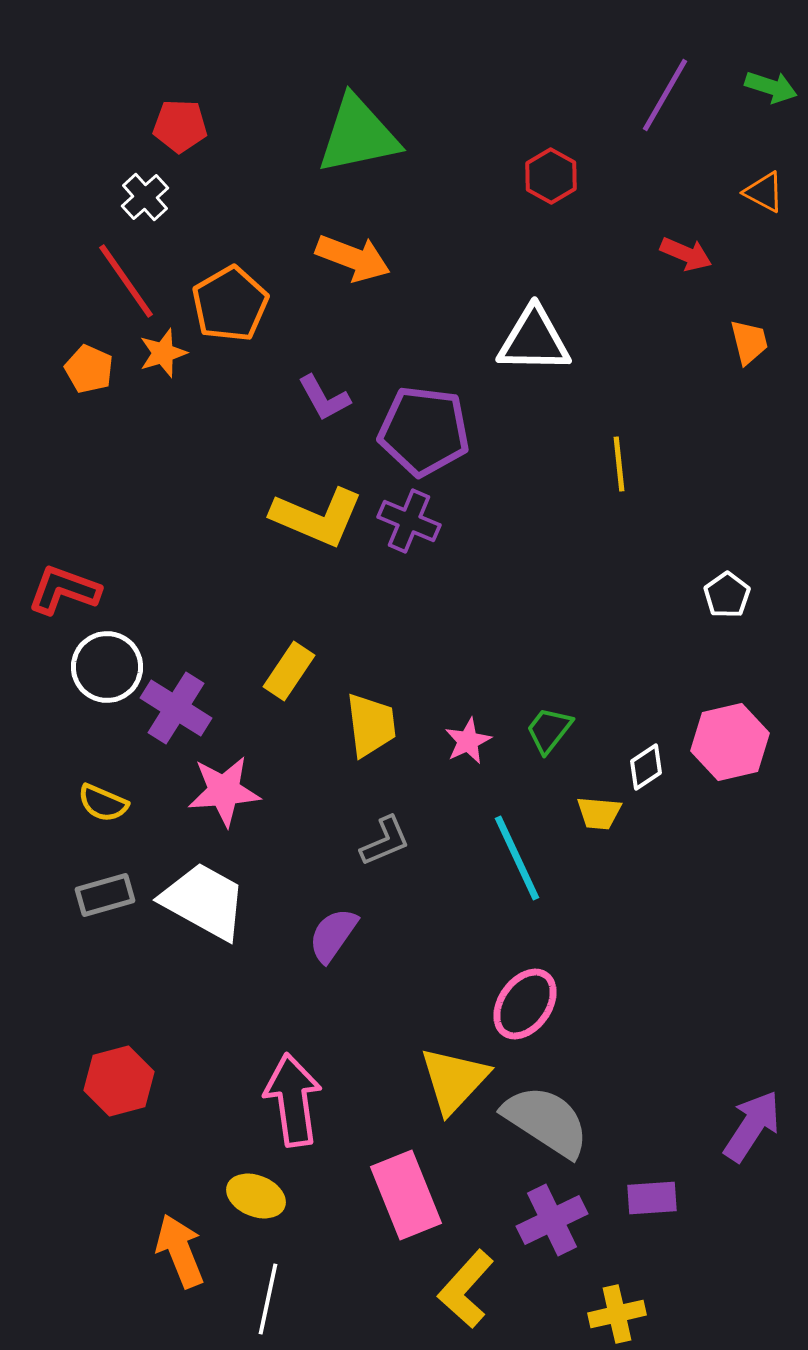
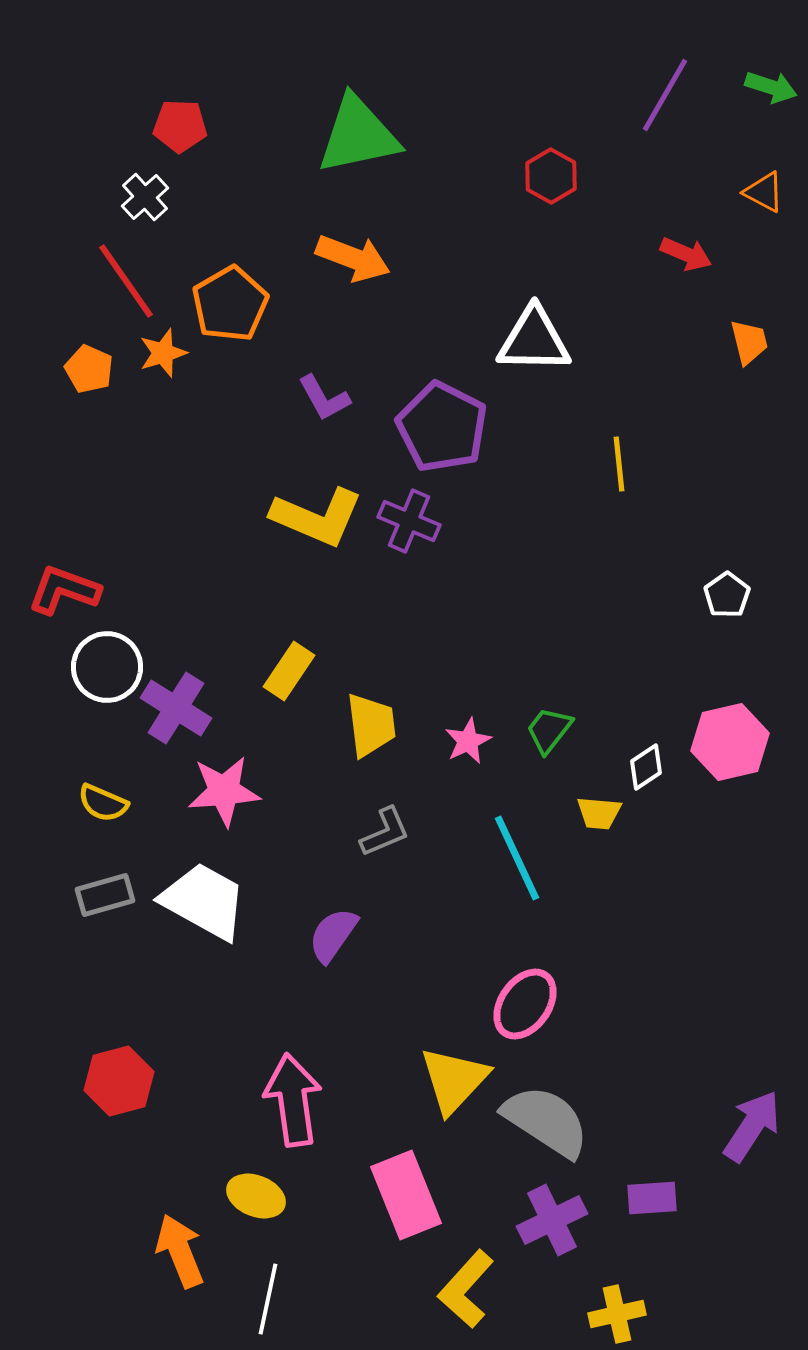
purple pentagon at (424, 431): moved 18 px right, 4 px up; rotated 20 degrees clockwise
gray L-shape at (385, 841): moved 9 px up
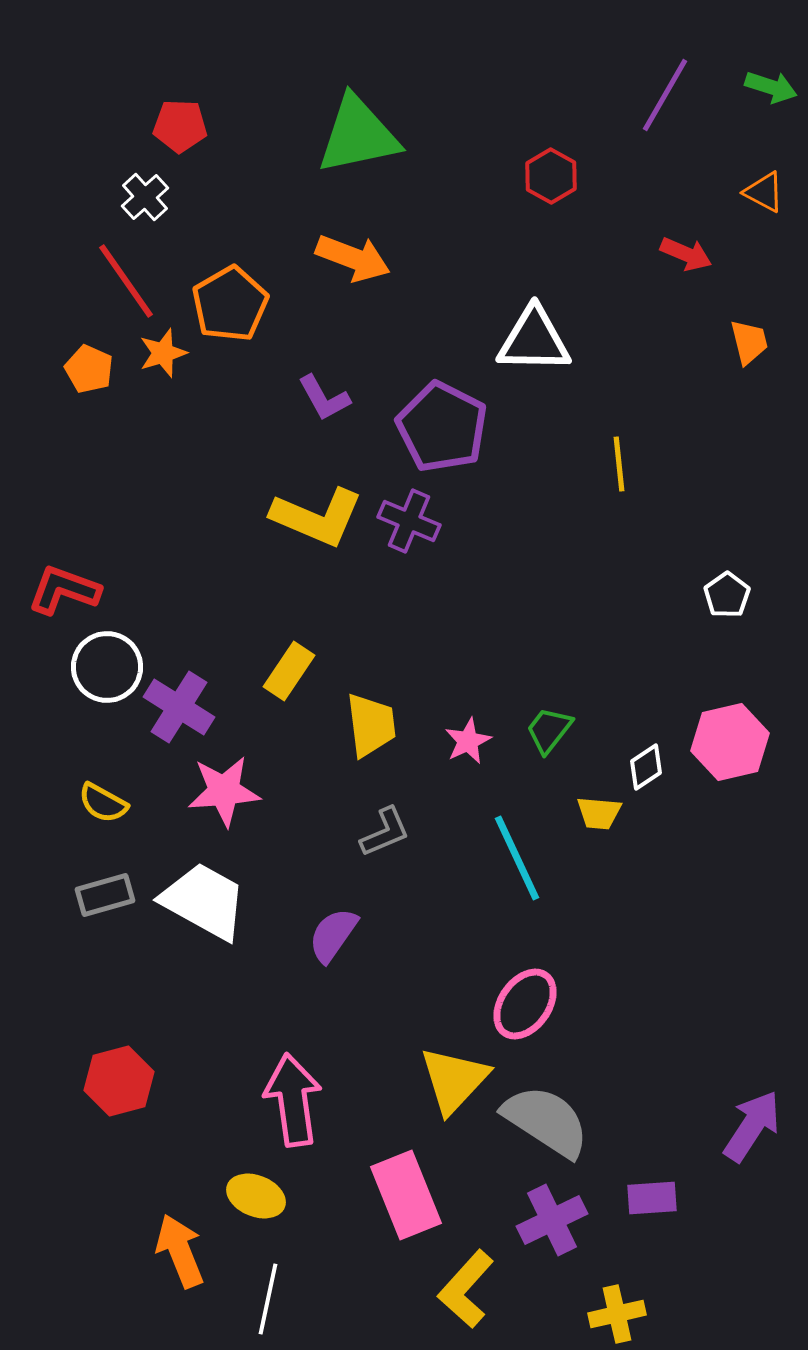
purple cross at (176, 708): moved 3 px right, 1 px up
yellow semicircle at (103, 803): rotated 6 degrees clockwise
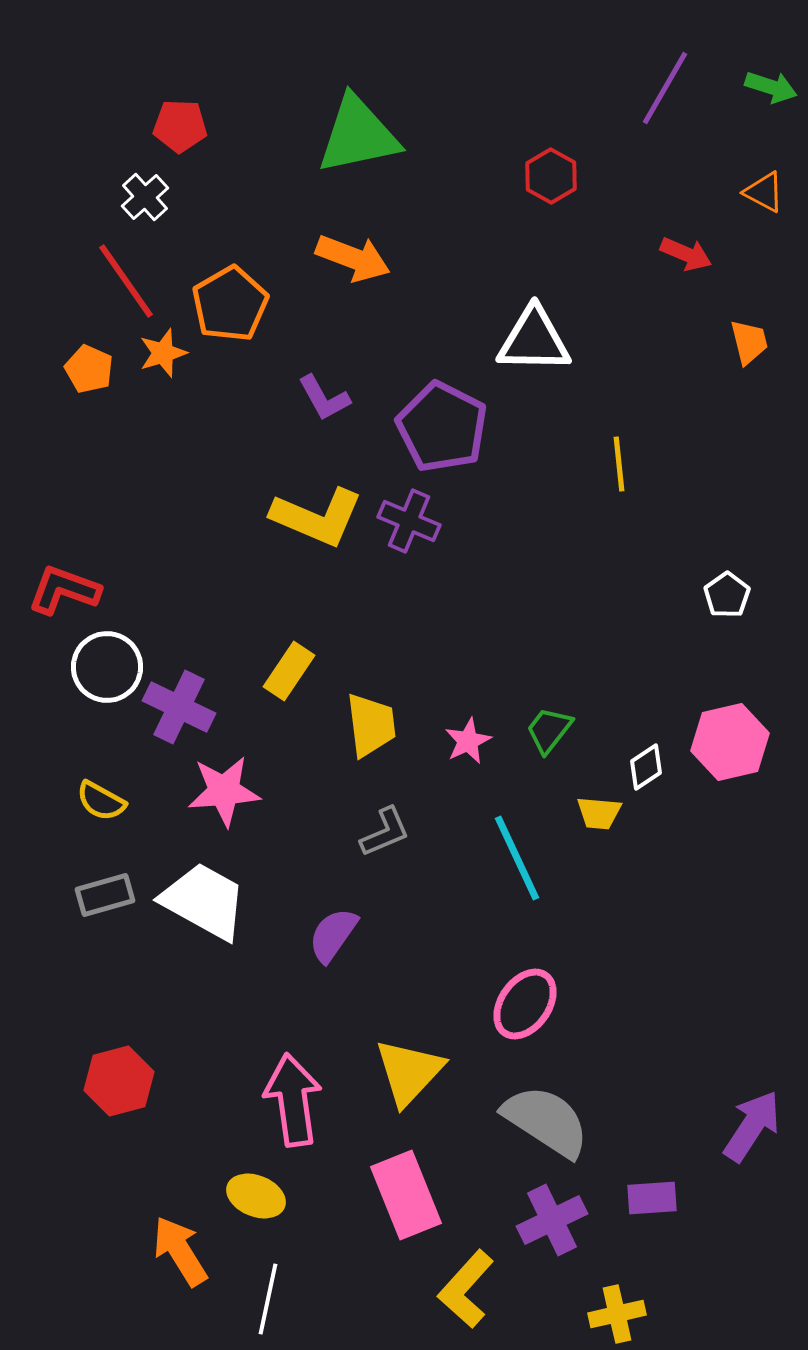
purple line at (665, 95): moved 7 px up
purple cross at (179, 707): rotated 6 degrees counterclockwise
yellow semicircle at (103, 803): moved 2 px left, 2 px up
yellow triangle at (454, 1080): moved 45 px left, 8 px up
orange arrow at (180, 1251): rotated 10 degrees counterclockwise
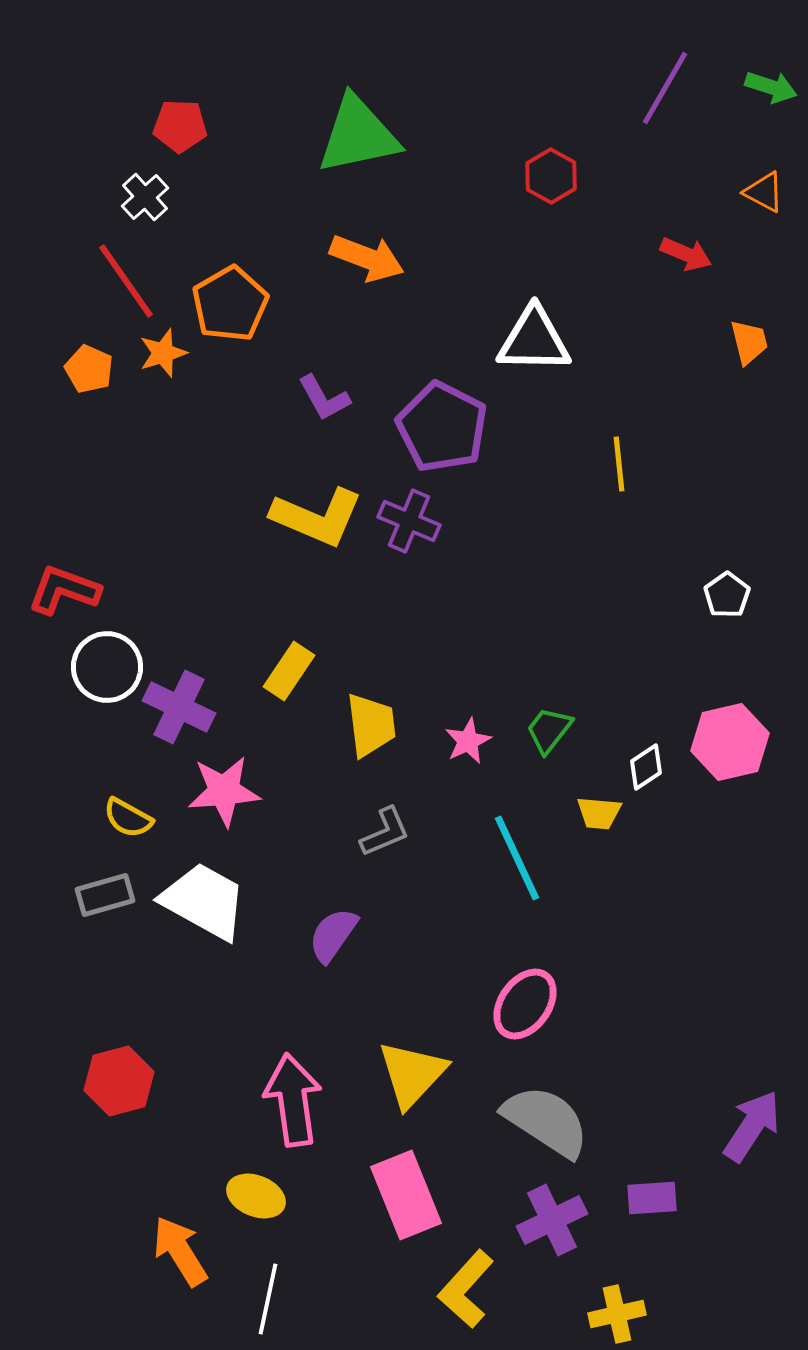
orange arrow at (353, 258): moved 14 px right
yellow semicircle at (101, 801): moved 27 px right, 17 px down
yellow triangle at (409, 1072): moved 3 px right, 2 px down
